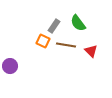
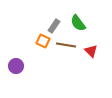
purple circle: moved 6 px right
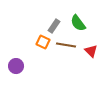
orange square: moved 1 px down
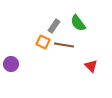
brown line: moved 2 px left
red triangle: moved 15 px down
purple circle: moved 5 px left, 2 px up
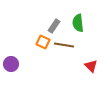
green semicircle: rotated 30 degrees clockwise
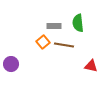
gray rectangle: rotated 56 degrees clockwise
orange square: rotated 24 degrees clockwise
red triangle: rotated 32 degrees counterclockwise
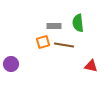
orange square: rotated 24 degrees clockwise
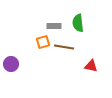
brown line: moved 2 px down
